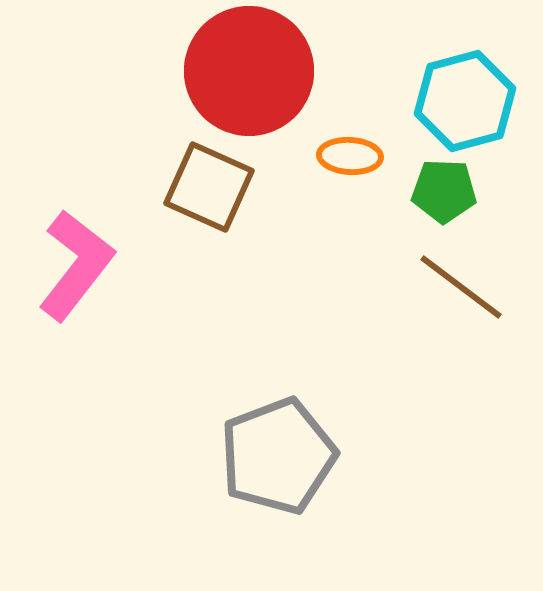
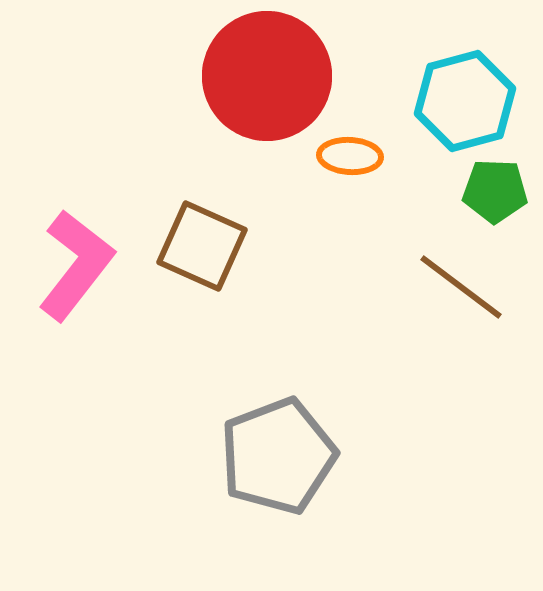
red circle: moved 18 px right, 5 px down
brown square: moved 7 px left, 59 px down
green pentagon: moved 51 px right
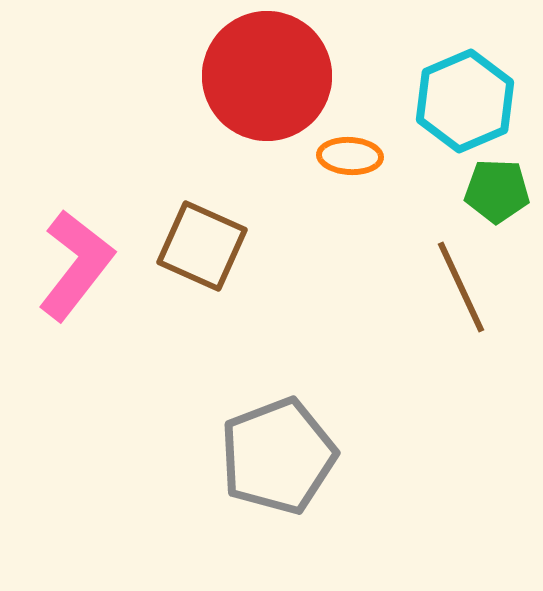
cyan hexagon: rotated 8 degrees counterclockwise
green pentagon: moved 2 px right
brown line: rotated 28 degrees clockwise
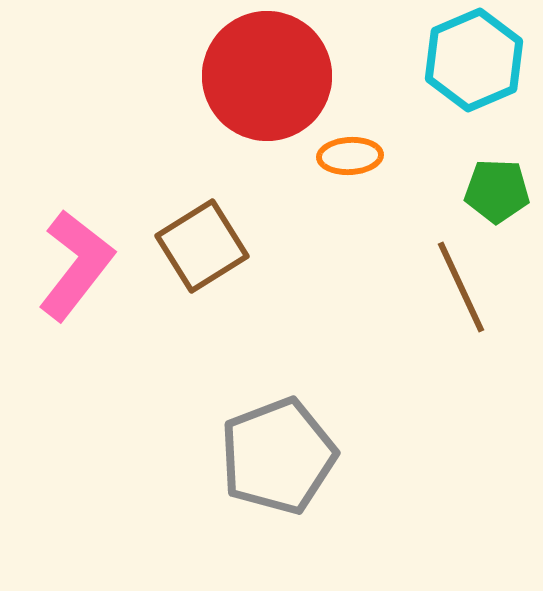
cyan hexagon: moved 9 px right, 41 px up
orange ellipse: rotated 6 degrees counterclockwise
brown square: rotated 34 degrees clockwise
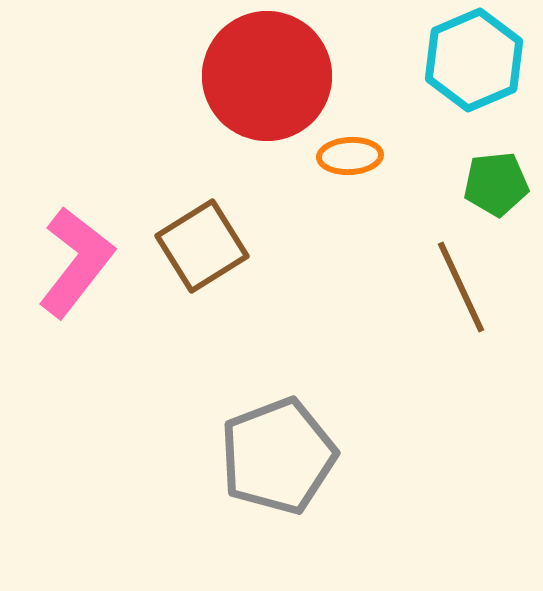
green pentagon: moved 1 px left, 7 px up; rotated 8 degrees counterclockwise
pink L-shape: moved 3 px up
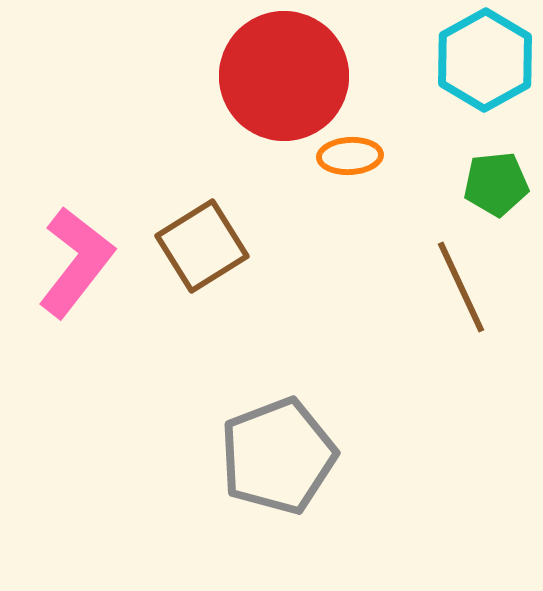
cyan hexagon: moved 11 px right; rotated 6 degrees counterclockwise
red circle: moved 17 px right
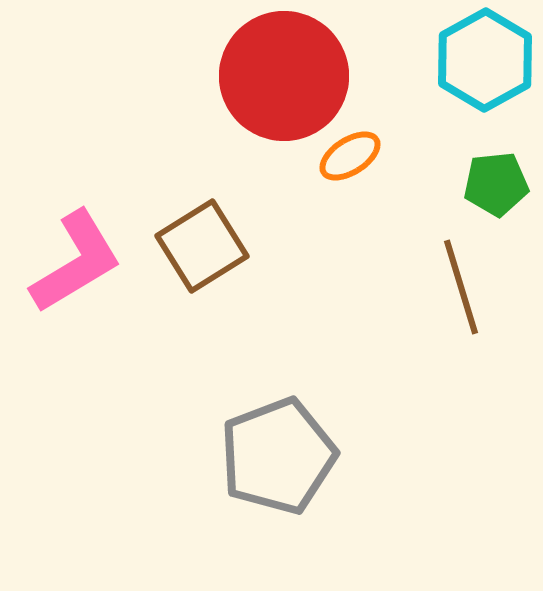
orange ellipse: rotated 30 degrees counterclockwise
pink L-shape: rotated 21 degrees clockwise
brown line: rotated 8 degrees clockwise
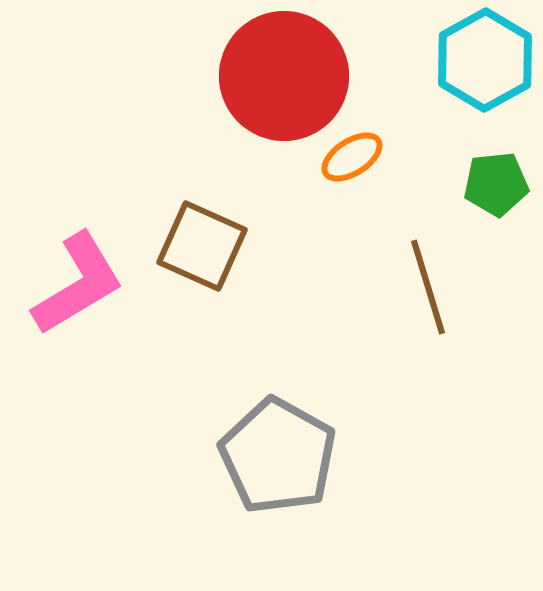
orange ellipse: moved 2 px right, 1 px down
brown square: rotated 34 degrees counterclockwise
pink L-shape: moved 2 px right, 22 px down
brown line: moved 33 px left
gray pentagon: rotated 22 degrees counterclockwise
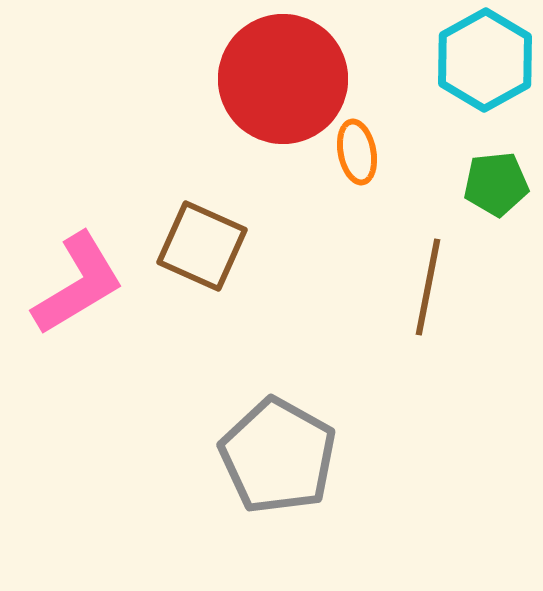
red circle: moved 1 px left, 3 px down
orange ellipse: moved 5 px right, 5 px up; rotated 68 degrees counterclockwise
brown line: rotated 28 degrees clockwise
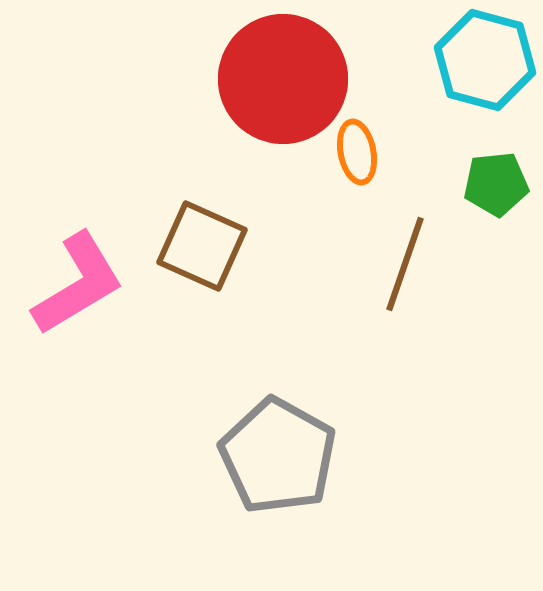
cyan hexagon: rotated 16 degrees counterclockwise
brown line: moved 23 px left, 23 px up; rotated 8 degrees clockwise
